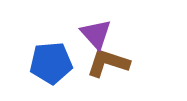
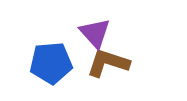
purple triangle: moved 1 px left, 1 px up
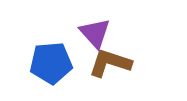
brown L-shape: moved 2 px right
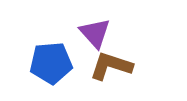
brown L-shape: moved 1 px right, 3 px down
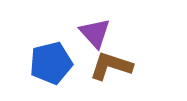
blue pentagon: rotated 9 degrees counterclockwise
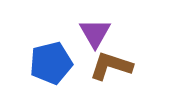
purple triangle: rotated 12 degrees clockwise
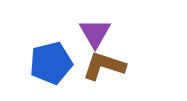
brown L-shape: moved 7 px left
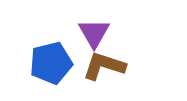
purple triangle: moved 1 px left
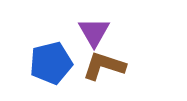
purple triangle: moved 1 px up
